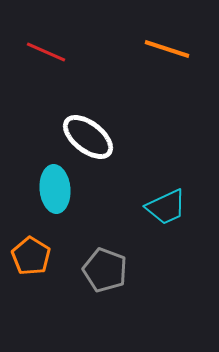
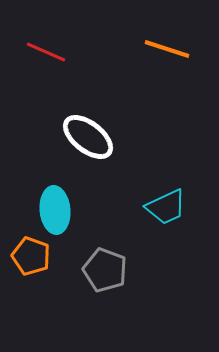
cyan ellipse: moved 21 px down
orange pentagon: rotated 12 degrees counterclockwise
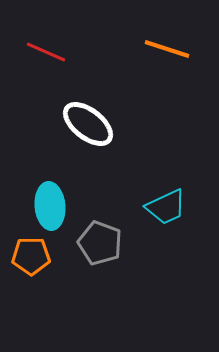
white ellipse: moved 13 px up
cyan ellipse: moved 5 px left, 4 px up
orange pentagon: rotated 21 degrees counterclockwise
gray pentagon: moved 5 px left, 27 px up
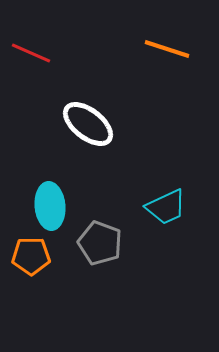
red line: moved 15 px left, 1 px down
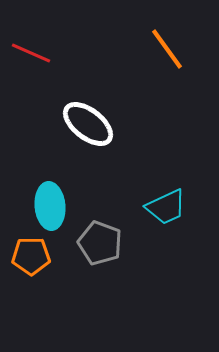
orange line: rotated 36 degrees clockwise
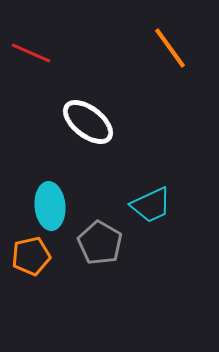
orange line: moved 3 px right, 1 px up
white ellipse: moved 2 px up
cyan trapezoid: moved 15 px left, 2 px up
gray pentagon: rotated 9 degrees clockwise
orange pentagon: rotated 12 degrees counterclockwise
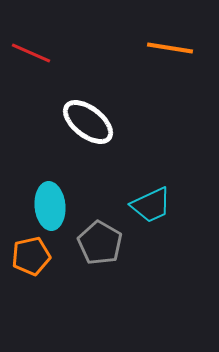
orange line: rotated 45 degrees counterclockwise
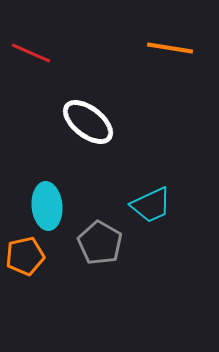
cyan ellipse: moved 3 px left
orange pentagon: moved 6 px left
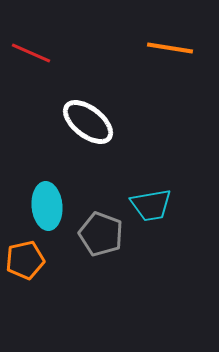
cyan trapezoid: rotated 15 degrees clockwise
gray pentagon: moved 1 px right, 9 px up; rotated 9 degrees counterclockwise
orange pentagon: moved 4 px down
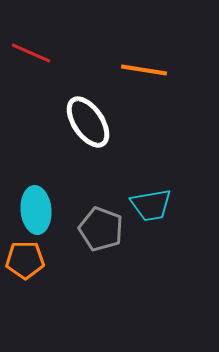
orange line: moved 26 px left, 22 px down
white ellipse: rotated 18 degrees clockwise
cyan ellipse: moved 11 px left, 4 px down
gray pentagon: moved 5 px up
orange pentagon: rotated 12 degrees clockwise
